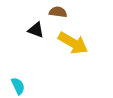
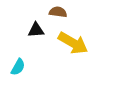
black triangle: rotated 24 degrees counterclockwise
cyan semicircle: moved 19 px up; rotated 54 degrees clockwise
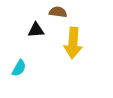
yellow arrow: rotated 64 degrees clockwise
cyan semicircle: moved 1 px right, 1 px down
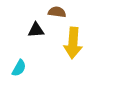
brown semicircle: moved 1 px left
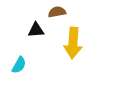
brown semicircle: rotated 18 degrees counterclockwise
cyan semicircle: moved 3 px up
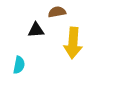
cyan semicircle: rotated 18 degrees counterclockwise
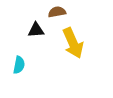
yellow arrow: rotated 28 degrees counterclockwise
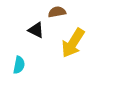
black triangle: rotated 30 degrees clockwise
yellow arrow: rotated 56 degrees clockwise
